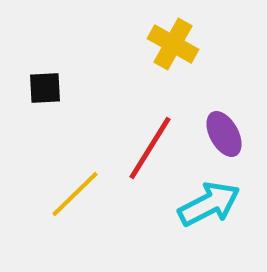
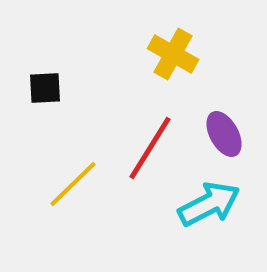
yellow cross: moved 10 px down
yellow line: moved 2 px left, 10 px up
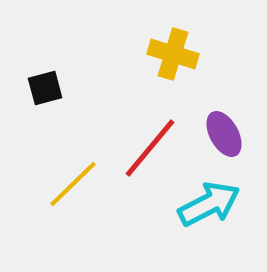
yellow cross: rotated 12 degrees counterclockwise
black square: rotated 12 degrees counterclockwise
red line: rotated 8 degrees clockwise
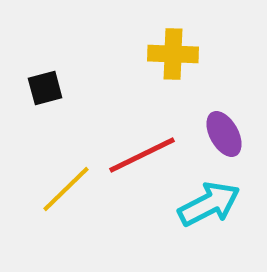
yellow cross: rotated 15 degrees counterclockwise
red line: moved 8 px left, 7 px down; rotated 24 degrees clockwise
yellow line: moved 7 px left, 5 px down
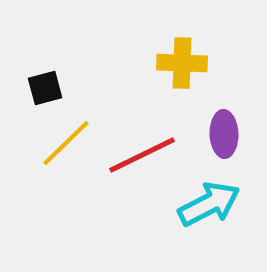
yellow cross: moved 9 px right, 9 px down
purple ellipse: rotated 27 degrees clockwise
yellow line: moved 46 px up
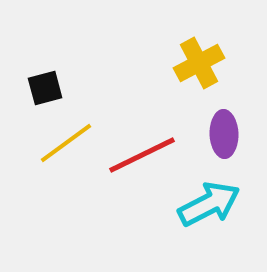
yellow cross: moved 17 px right; rotated 30 degrees counterclockwise
yellow line: rotated 8 degrees clockwise
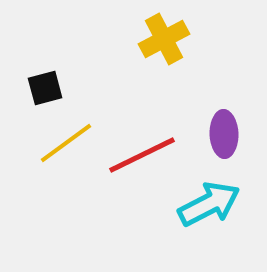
yellow cross: moved 35 px left, 24 px up
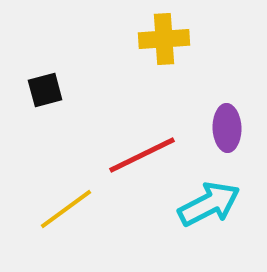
yellow cross: rotated 24 degrees clockwise
black square: moved 2 px down
purple ellipse: moved 3 px right, 6 px up
yellow line: moved 66 px down
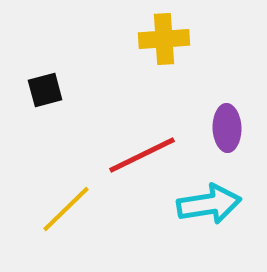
cyan arrow: rotated 18 degrees clockwise
yellow line: rotated 8 degrees counterclockwise
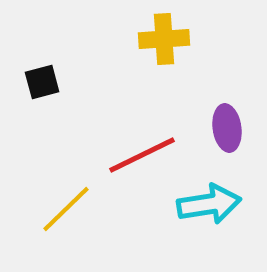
black square: moved 3 px left, 8 px up
purple ellipse: rotated 6 degrees counterclockwise
